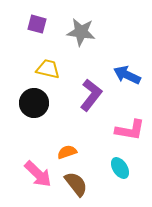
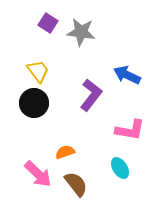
purple square: moved 11 px right, 1 px up; rotated 18 degrees clockwise
yellow trapezoid: moved 10 px left, 2 px down; rotated 40 degrees clockwise
orange semicircle: moved 2 px left
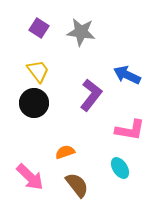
purple square: moved 9 px left, 5 px down
pink arrow: moved 8 px left, 3 px down
brown semicircle: moved 1 px right, 1 px down
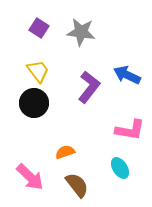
purple L-shape: moved 2 px left, 8 px up
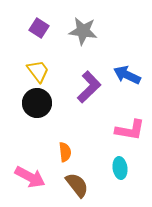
gray star: moved 2 px right, 1 px up
purple L-shape: rotated 8 degrees clockwise
black circle: moved 3 px right
orange semicircle: rotated 102 degrees clockwise
cyan ellipse: rotated 25 degrees clockwise
pink arrow: rotated 16 degrees counterclockwise
